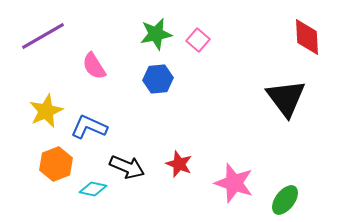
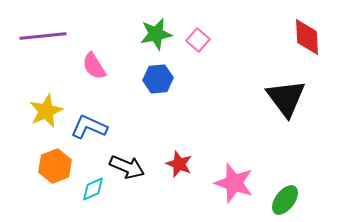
purple line: rotated 24 degrees clockwise
orange hexagon: moved 1 px left, 2 px down
cyan diamond: rotated 36 degrees counterclockwise
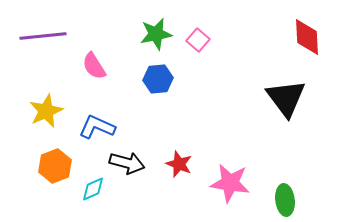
blue L-shape: moved 8 px right
black arrow: moved 4 px up; rotated 8 degrees counterclockwise
pink star: moved 4 px left; rotated 9 degrees counterclockwise
green ellipse: rotated 44 degrees counterclockwise
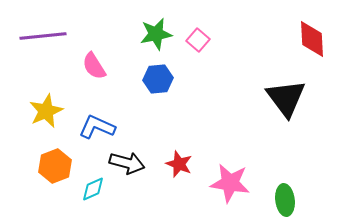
red diamond: moved 5 px right, 2 px down
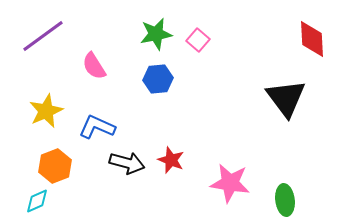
purple line: rotated 30 degrees counterclockwise
red star: moved 8 px left, 4 px up
cyan diamond: moved 56 px left, 12 px down
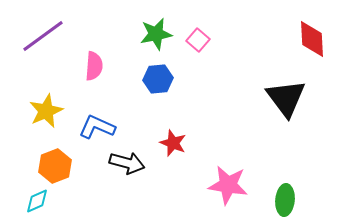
pink semicircle: rotated 144 degrees counterclockwise
red star: moved 2 px right, 17 px up
pink star: moved 2 px left, 2 px down
green ellipse: rotated 12 degrees clockwise
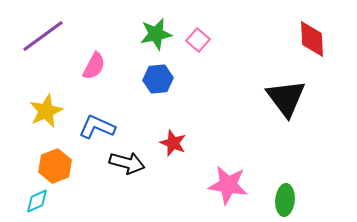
pink semicircle: rotated 24 degrees clockwise
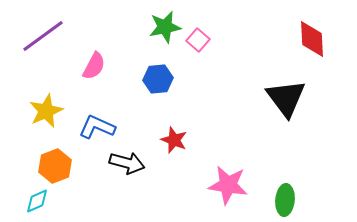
green star: moved 9 px right, 7 px up
red star: moved 1 px right, 3 px up
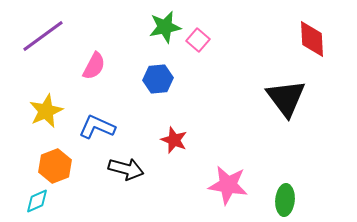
black arrow: moved 1 px left, 6 px down
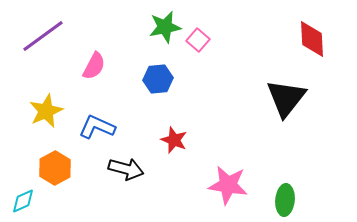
black triangle: rotated 15 degrees clockwise
orange hexagon: moved 2 px down; rotated 8 degrees counterclockwise
cyan diamond: moved 14 px left
